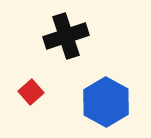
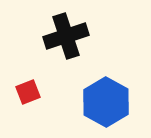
red square: moved 3 px left; rotated 20 degrees clockwise
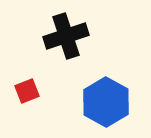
red square: moved 1 px left, 1 px up
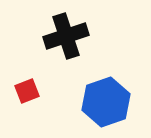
blue hexagon: rotated 12 degrees clockwise
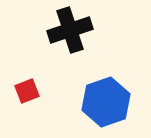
black cross: moved 4 px right, 6 px up
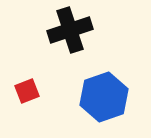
blue hexagon: moved 2 px left, 5 px up
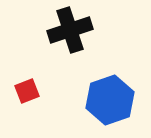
blue hexagon: moved 6 px right, 3 px down
